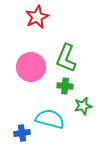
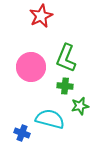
red star: moved 4 px right, 1 px up
green star: moved 3 px left
blue cross: rotated 28 degrees clockwise
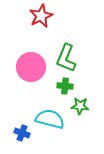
green star: rotated 18 degrees clockwise
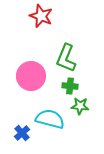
red star: rotated 25 degrees counterclockwise
pink circle: moved 9 px down
green cross: moved 5 px right
blue cross: rotated 28 degrees clockwise
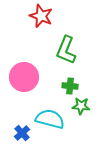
green L-shape: moved 8 px up
pink circle: moved 7 px left, 1 px down
green star: moved 1 px right
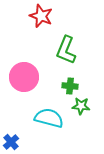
cyan semicircle: moved 1 px left, 1 px up
blue cross: moved 11 px left, 9 px down
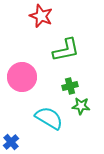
green L-shape: rotated 124 degrees counterclockwise
pink circle: moved 2 px left
green cross: rotated 21 degrees counterclockwise
cyan semicircle: rotated 16 degrees clockwise
